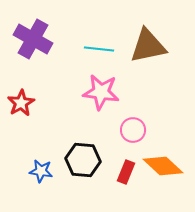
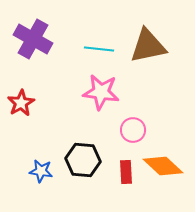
red rectangle: rotated 25 degrees counterclockwise
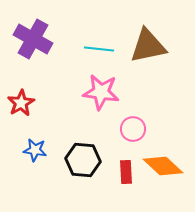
pink circle: moved 1 px up
blue star: moved 6 px left, 21 px up
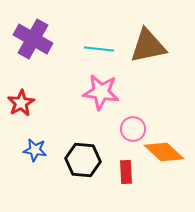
orange diamond: moved 1 px right, 14 px up
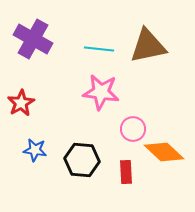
black hexagon: moved 1 px left
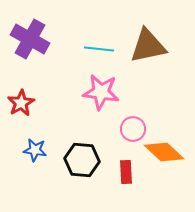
purple cross: moved 3 px left
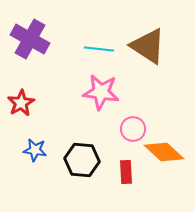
brown triangle: rotated 45 degrees clockwise
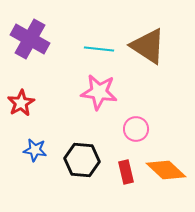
pink star: moved 2 px left
pink circle: moved 3 px right
orange diamond: moved 2 px right, 18 px down
red rectangle: rotated 10 degrees counterclockwise
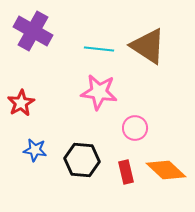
purple cross: moved 3 px right, 8 px up
pink circle: moved 1 px left, 1 px up
